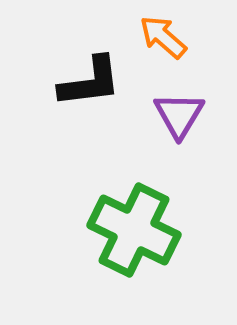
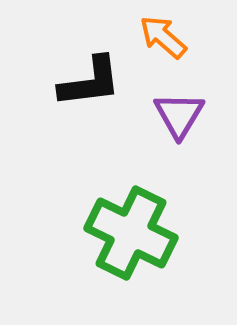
green cross: moved 3 px left, 3 px down
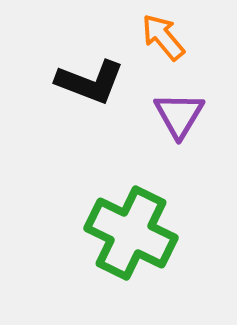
orange arrow: rotated 9 degrees clockwise
black L-shape: rotated 28 degrees clockwise
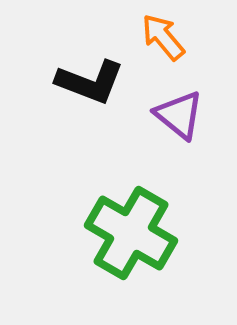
purple triangle: rotated 22 degrees counterclockwise
green cross: rotated 4 degrees clockwise
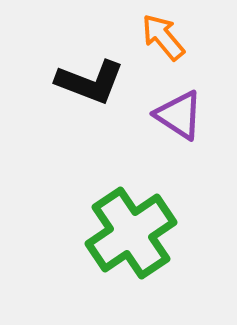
purple triangle: rotated 6 degrees counterclockwise
green cross: rotated 26 degrees clockwise
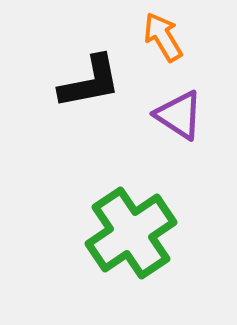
orange arrow: rotated 9 degrees clockwise
black L-shape: rotated 32 degrees counterclockwise
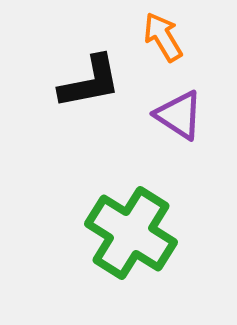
green cross: rotated 24 degrees counterclockwise
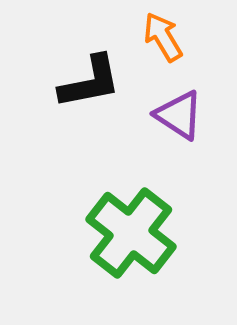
green cross: rotated 6 degrees clockwise
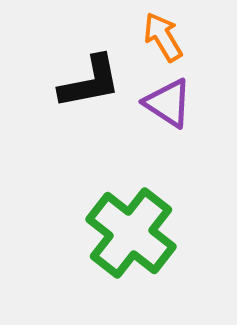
purple triangle: moved 11 px left, 12 px up
